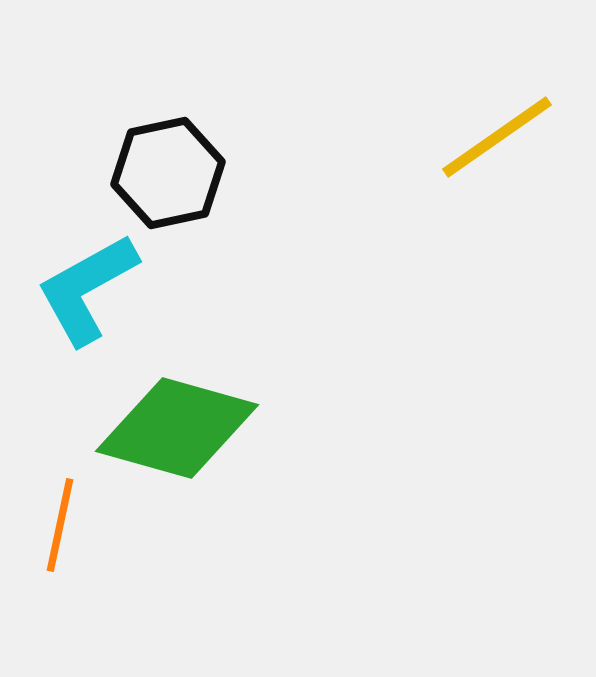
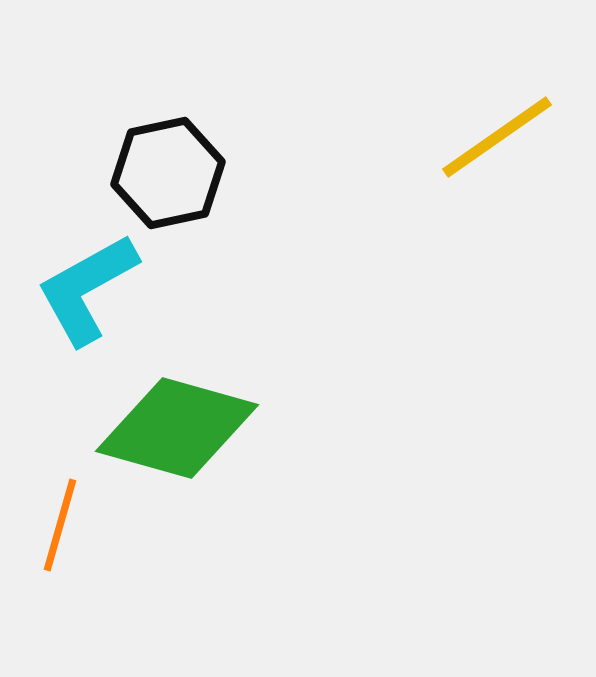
orange line: rotated 4 degrees clockwise
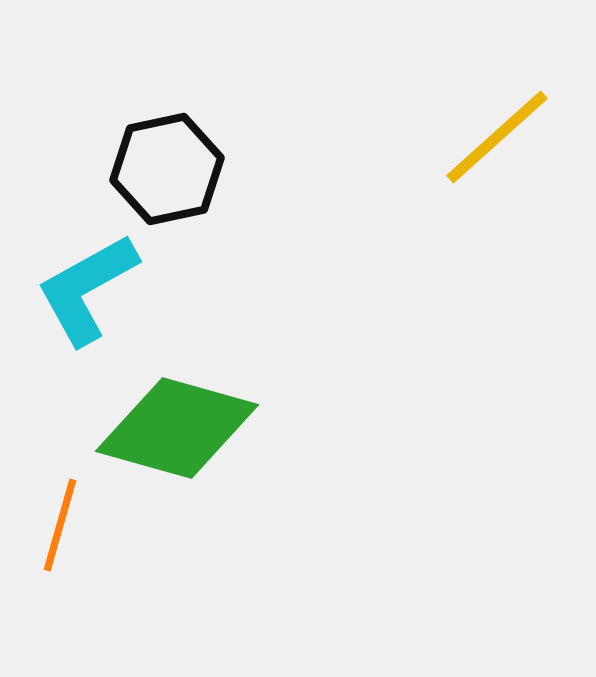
yellow line: rotated 7 degrees counterclockwise
black hexagon: moved 1 px left, 4 px up
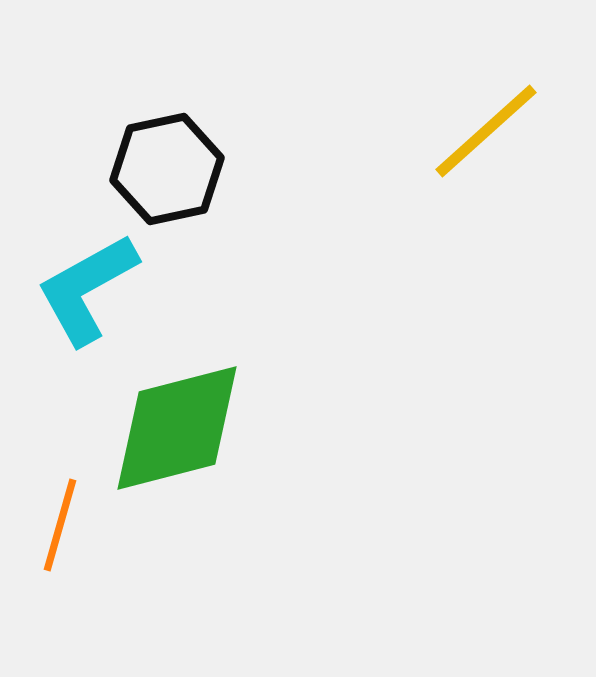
yellow line: moved 11 px left, 6 px up
green diamond: rotated 30 degrees counterclockwise
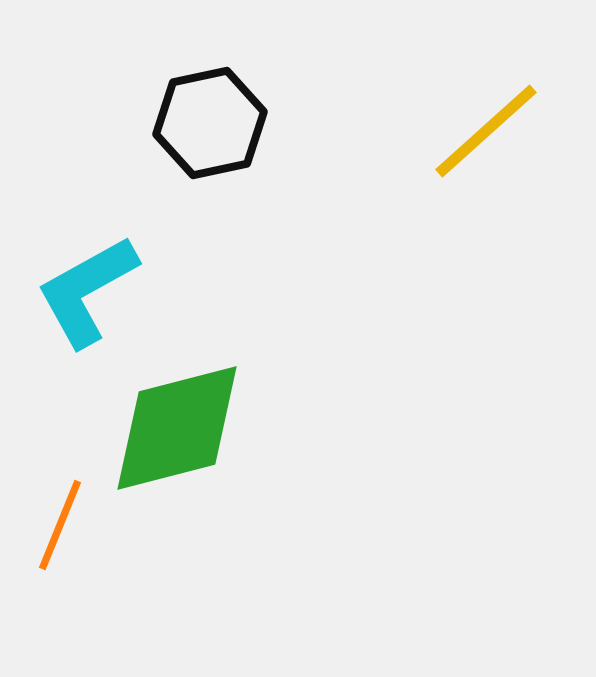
black hexagon: moved 43 px right, 46 px up
cyan L-shape: moved 2 px down
orange line: rotated 6 degrees clockwise
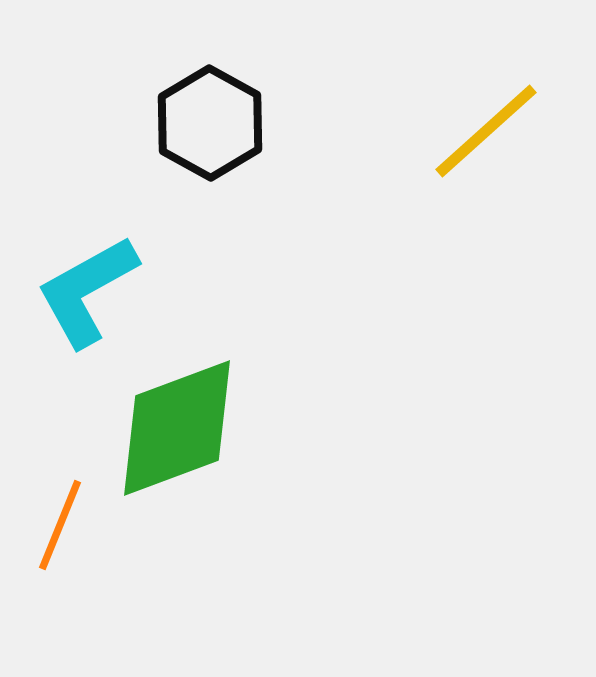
black hexagon: rotated 19 degrees counterclockwise
green diamond: rotated 6 degrees counterclockwise
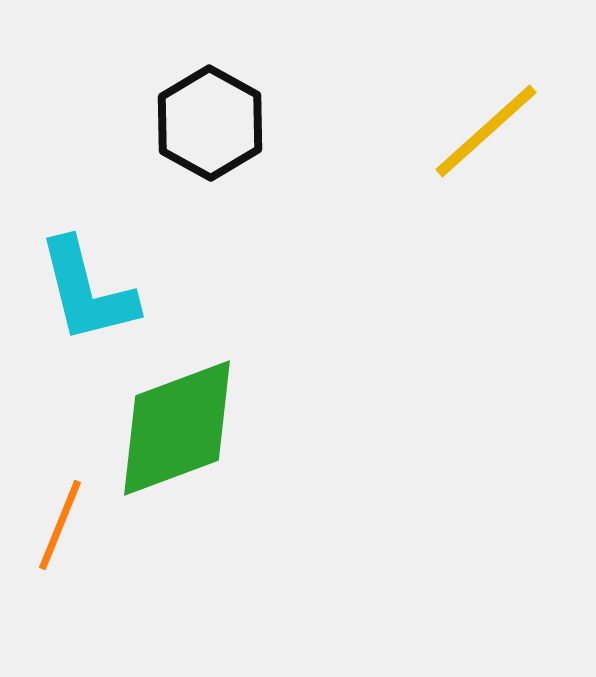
cyan L-shape: rotated 75 degrees counterclockwise
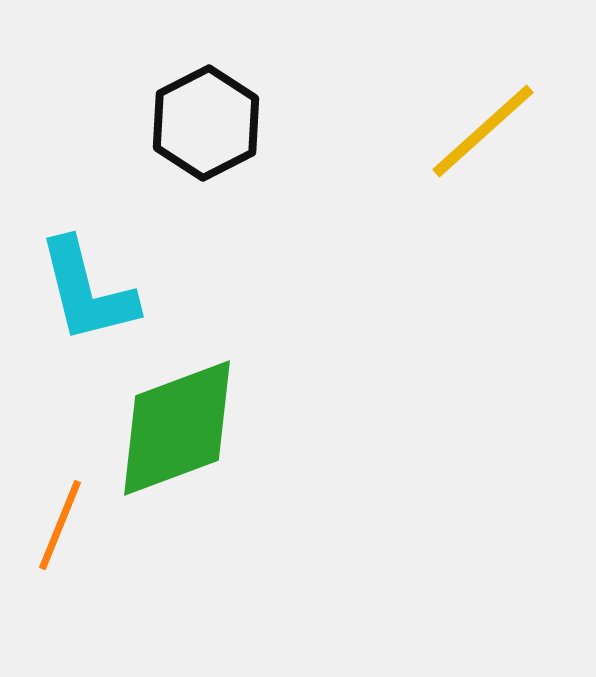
black hexagon: moved 4 px left; rotated 4 degrees clockwise
yellow line: moved 3 px left
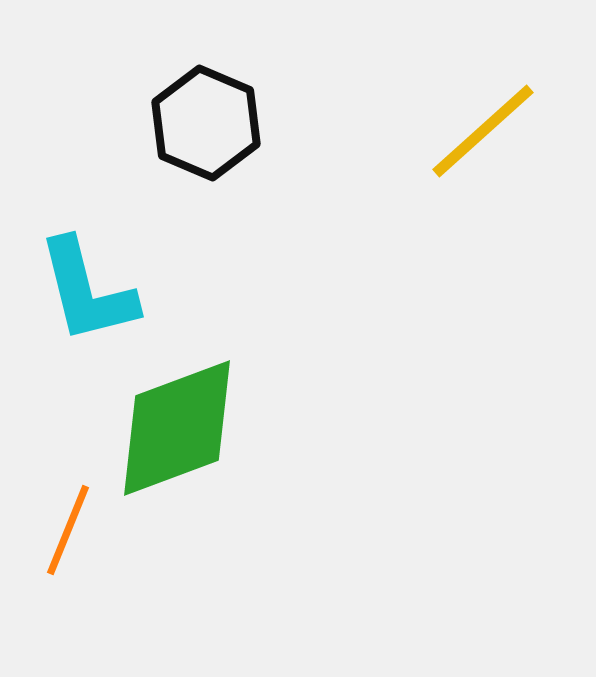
black hexagon: rotated 10 degrees counterclockwise
orange line: moved 8 px right, 5 px down
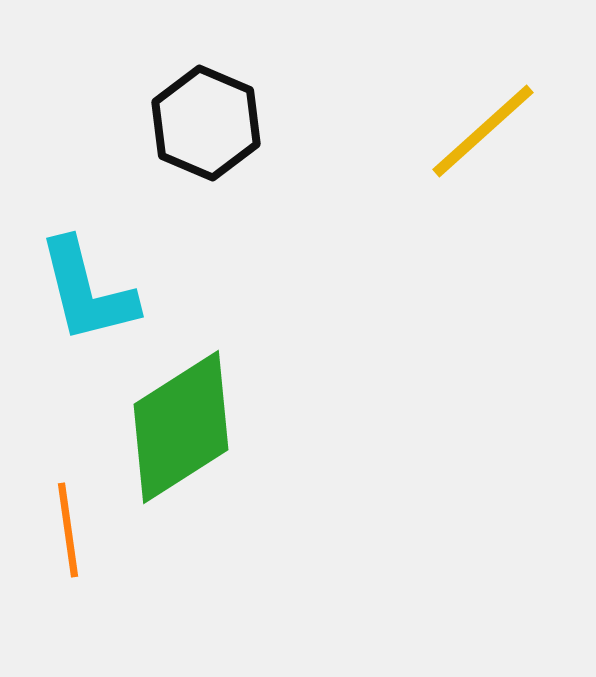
green diamond: moved 4 px right, 1 px up; rotated 12 degrees counterclockwise
orange line: rotated 30 degrees counterclockwise
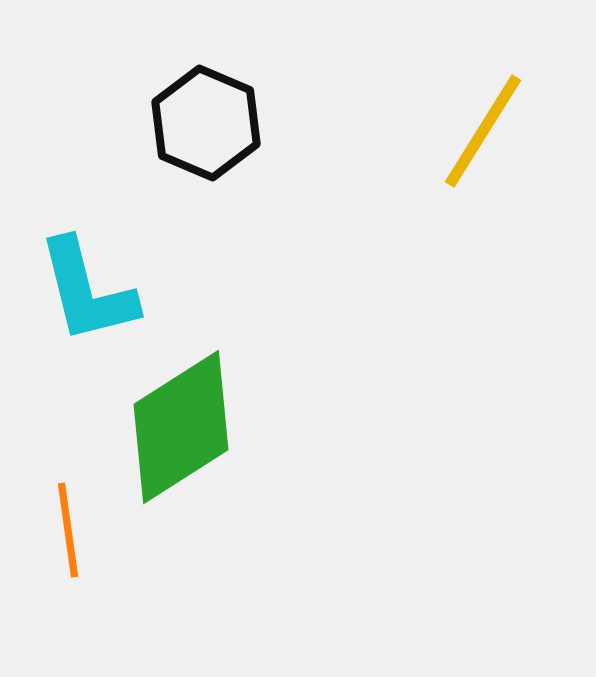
yellow line: rotated 16 degrees counterclockwise
